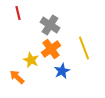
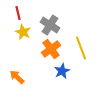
yellow line: moved 3 px left
yellow star: moved 8 px left, 28 px up
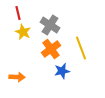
blue star: rotated 14 degrees clockwise
orange arrow: rotated 140 degrees clockwise
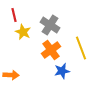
red line: moved 4 px left, 2 px down
orange cross: moved 1 px down
orange arrow: moved 6 px left, 2 px up
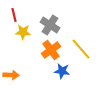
yellow star: rotated 21 degrees counterclockwise
yellow line: moved 1 px down; rotated 20 degrees counterclockwise
blue star: rotated 21 degrees clockwise
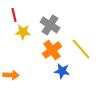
orange cross: moved 1 px right
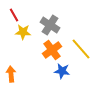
red line: rotated 16 degrees counterclockwise
orange arrow: moved 1 px up; rotated 98 degrees counterclockwise
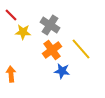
red line: moved 3 px left; rotated 16 degrees counterclockwise
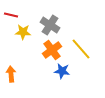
red line: rotated 32 degrees counterclockwise
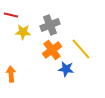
gray cross: rotated 36 degrees clockwise
blue star: moved 4 px right, 2 px up
